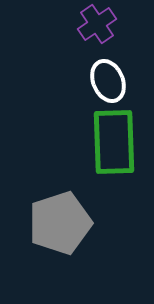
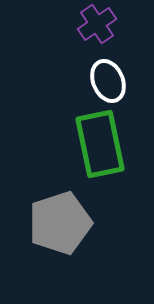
green rectangle: moved 14 px left, 2 px down; rotated 10 degrees counterclockwise
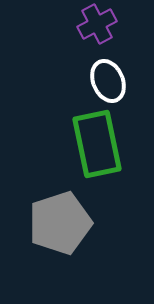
purple cross: rotated 6 degrees clockwise
green rectangle: moved 3 px left
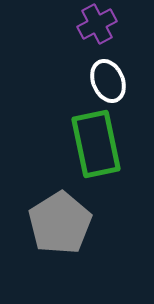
green rectangle: moved 1 px left
gray pentagon: rotated 14 degrees counterclockwise
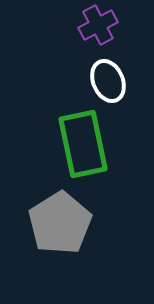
purple cross: moved 1 px right, 1 px down
green rectangle: moved 13 px left
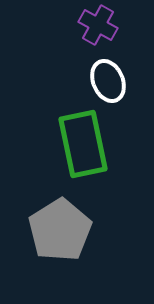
purple cross: rotated 33 degrees counterclockwise
gray pentagon: moved 7 px down
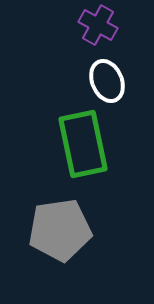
white ellipse: moved 1 px left
gray pentagon: rotated 24 degrees clockwise
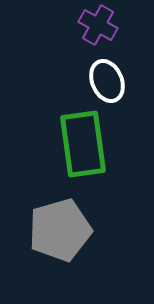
green rectangle: rotated 4 degrees clockwise
gray pentagon: rotated 8 degrees counterclockwise
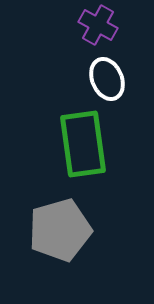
white ellipse: moved 2 px up
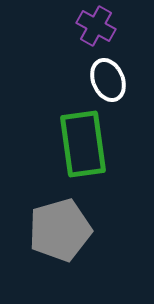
purple cross: moved 2 px left, 1 px down
white ellipse: moved 1 px right, 1 px down
